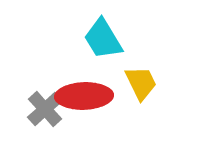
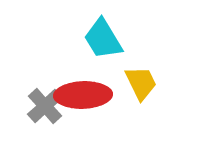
red ellipse: moved 1 px left, 1 px up
gray cross: moved 3 px up
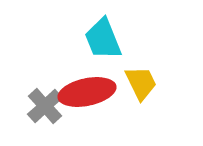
cyan trapezoid: rotated 9 degrees clockwise
red ellipse: moved 4 px right, 3 px up; rotated 10 degrees counterclockwise
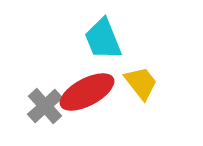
yellow trapezoid: rotated 12 degrees counterclockwise
red ellipse: rotated 16 degrees counterclockwise
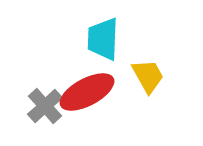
cyan trapezoid: rotated 24 degrees clockwise
yellow trapezoid: moved 7 px right, 7 px up; rotated 9 degrees clockwise
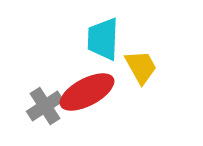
yellow trapezoid: moved 7 px left, 9 px up
gray cross: rotated 9 degrees clockwise
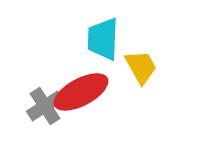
red ellipse: moved 6 px left
